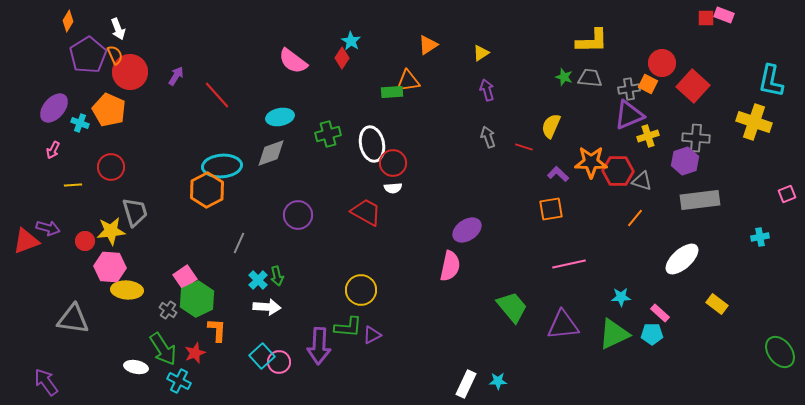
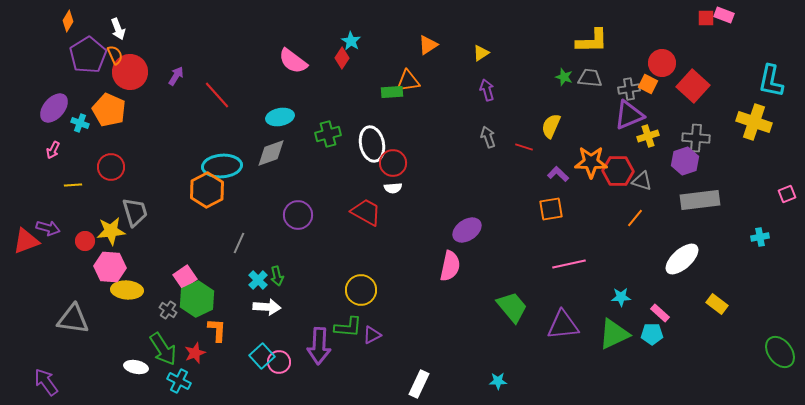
white rectangle at (466, 384): moved 47 px left
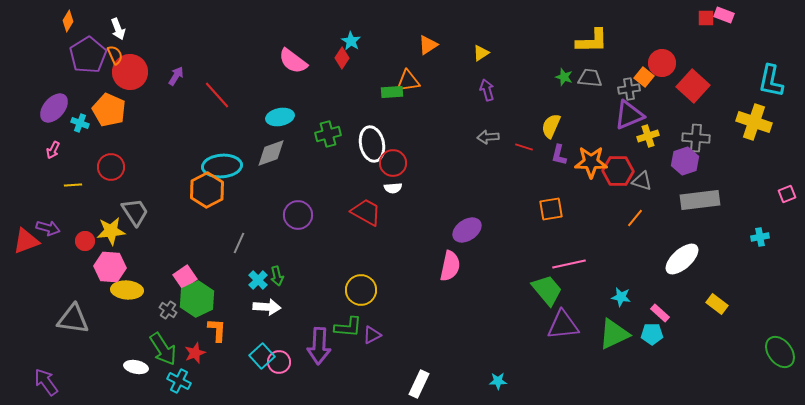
orange square at (648, 84): moved 4 px left, 7 px up; rotated 12 degrees clockwise
gray arrow at (488, 137): rotated 75 degrees counterclockwise
purple L-shape at (558, 174): moved 1 px right, 19 px up; rotated 120 degrees counterclockwise
gray trapezoid at (135, 212): rotated 16 degrees counterclockwise
cyan star at (621, 297): rotated 12 degrees clockwise
green trapezoid at (512, 307): moved 35 px right, 17 px up
